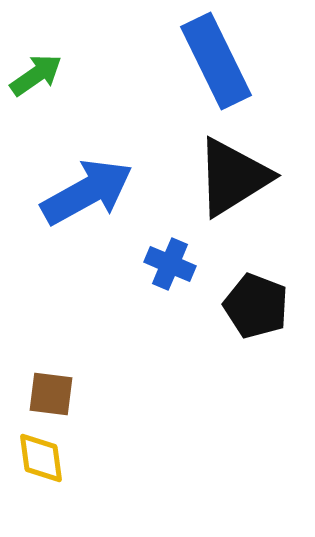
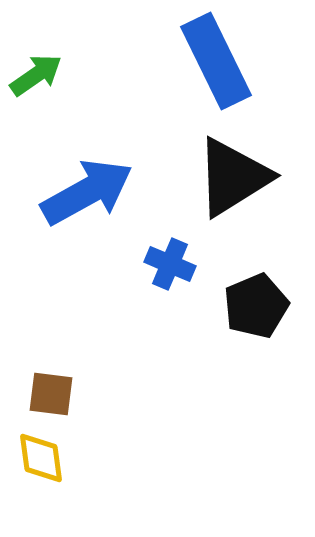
black pentagon: rotated 28 degrees clockwise
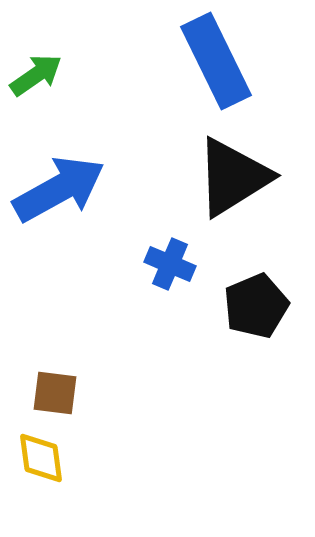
blue arrow: moved 28 px left, 3 px up
brown square: moved 4 px right, 1 px up
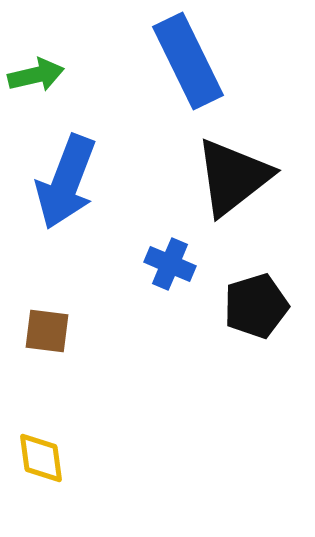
blue rectangle: moved 28 px left
green arrow: rotated 22 degrees clockwise
black triangle: rotated 6 degrees counterclockwise
blue arrow: moved 7 px right, 7 px up; rotated 140 degrees clockwise
black pentagon: rotated 6 degrees clockwise
brown square: moved 8 px left, 62 px up
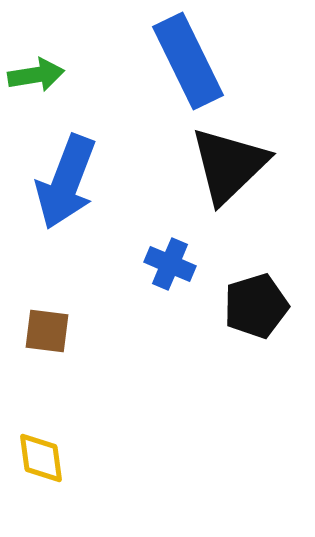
green arrow: rotated 4 degrees clockwise
black triangle: moved 4 px left, 12 px up; rotated 6 degrees counterclockwise
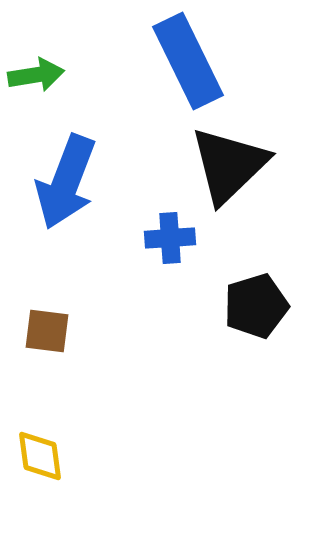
blue cross: moved 26 px up; rotated 27 degrees counterclockwise
yellow diamond: moved 1 px left, 2 px up
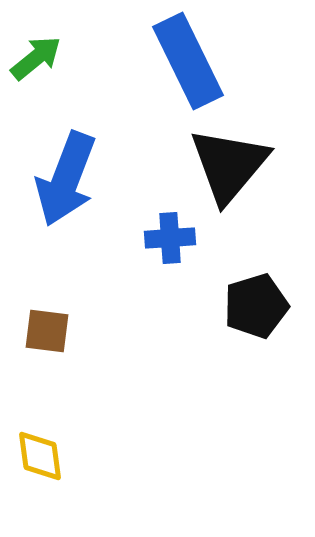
green arrow: moved 17 px up; rotated 30 degrees counterclockwise
black triangle: rotated 6 degrees counterclockwise
blue arrow: moved 3 px up
